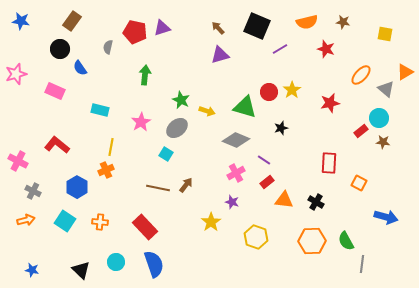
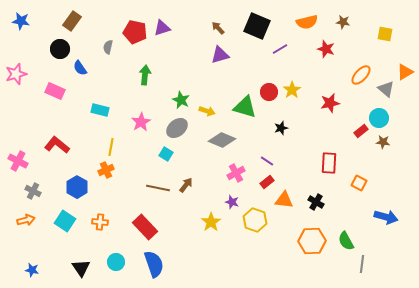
gray diamond at (236, 140): moved 14 px left
purple line at (264, 160): moved 3 px right, 1 px down
yellow hexagon at (256, 237): moved 1 px left, 17 px up
black triangle at (81, 270): moved 2 px up; rotated 12 degrees clockwise
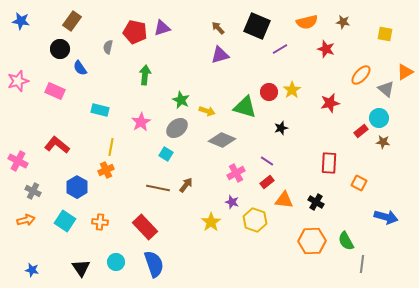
pink star at (16, 74): moved 2 px right, 7 px down
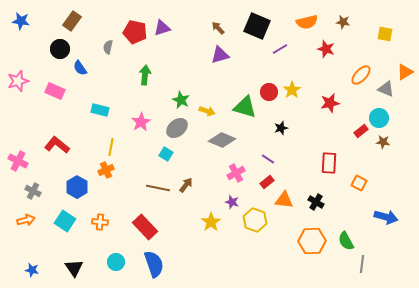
gray triangle at (386, 89): rotated 18 degrees counterclockwise
purple line at (267, 161): moved 1 px right, 2 px up
black triangle at (81, 268): moved 7 px left
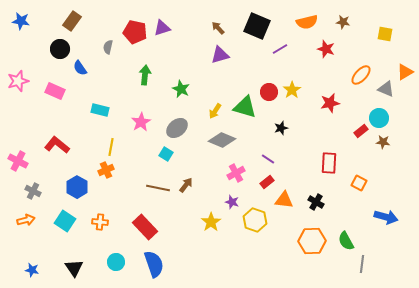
green star at (181, 100): moved 11 px up
yellow arrow at (207, 111): moved 8 px right; rotated 105 degrees clockwise
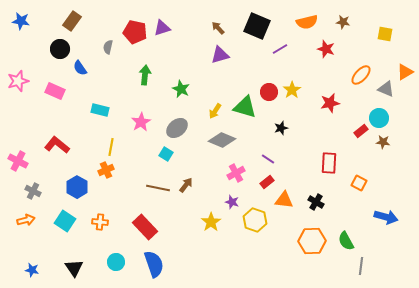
gray line at (362, 264): moved 1 px left, 2 px down
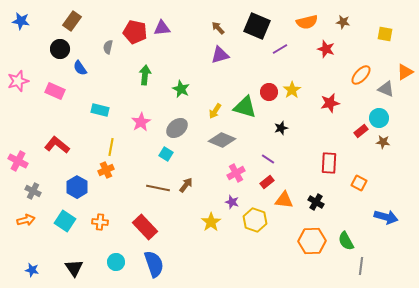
purple triangle at (162, 28): rotated 12 degrees clockwise
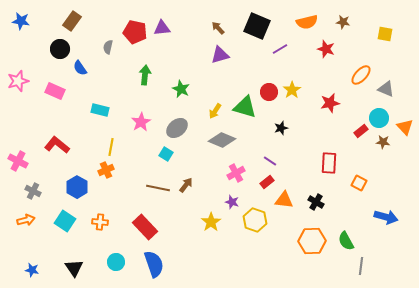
orange triangle at (405, 72): moved 55 px down; rotated 42 degrees counterclockwise
purple line at (268, 159): moved 2 px right, 2 px down
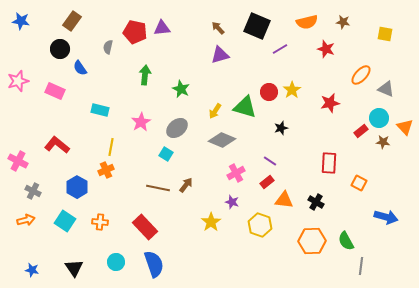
yellow hexagon at (255, 220): moved 5 px right, 5 px down
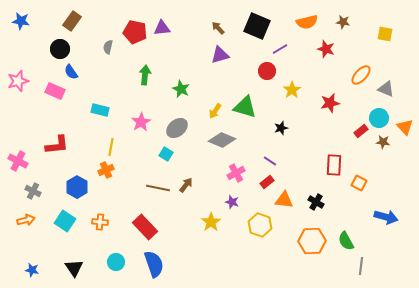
blue semicircle at (80, 68): moved 9 px left, 4 px down
red circle at (269, 92): moved 2 px left, 21 px up
red L-shape at (57, 145): rotated 135 degrees clockwise
red rectangle at (329, 163): moved 5 px right, 2 px down
